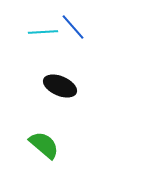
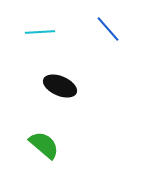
blue line: moved 35 px right, 2 px down
cyan line: moved 3 px left
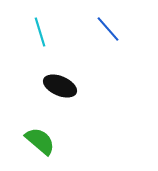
cyan line: rotated 76 degrees clockwise
green semicircle: moved 4 px left, 4 px up
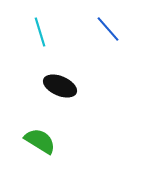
green semicircle: rotated 8 degrees counterclockwise
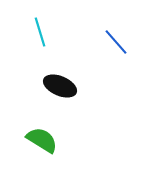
blue line: moved 8 px right, 13 px down
green semicircle: moved 2 px right, 1 px up
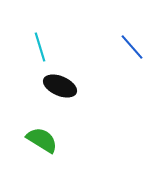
cyan line: moved 15 px down
blue line: moved 16 px right, 5 px down
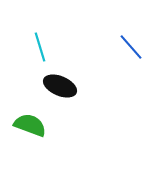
blue line: moved 1 px left
green semicircle: moved 12 px left, 15 px up; rotated 12 degrees counterclockwise
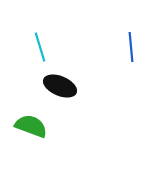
blue line: rotated 36 degrees clockwise
green semicircle: moved 1 px right, 1 px down
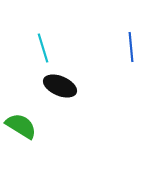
cyan line: moved 3 px right, 1 px down
green semicircle: moved 10 px left; rotated 12 degrees clockwise
